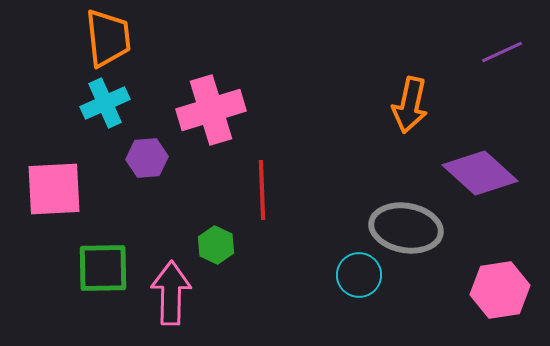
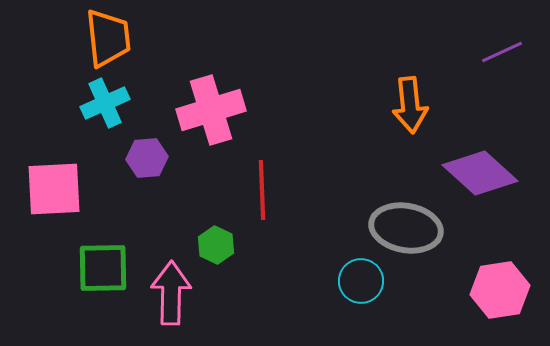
orange arrow: rotated 18 degrees counterclockwise
cyan circle: moved 2 px right, 6 px down
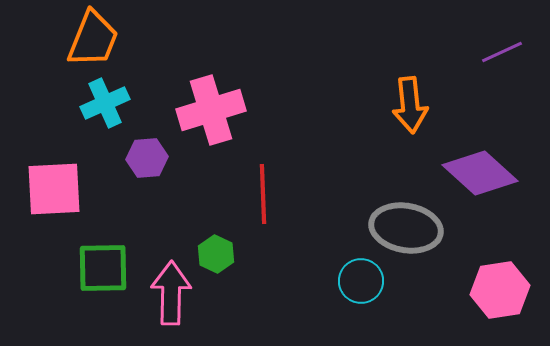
orange trapezoid: moved 15 px left, 1 px down; rotated 28 degrees clockwise
red line: moved 1 px right, 4 px down
green hexagon: moved 9 px down
